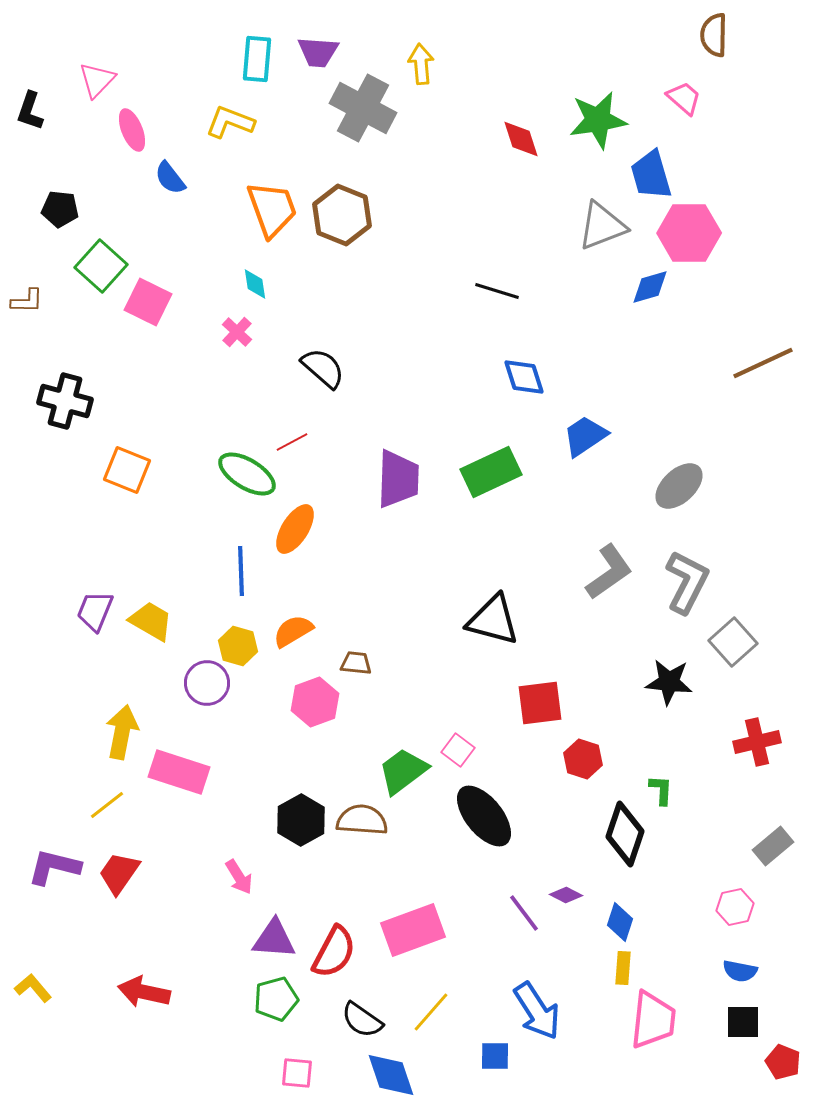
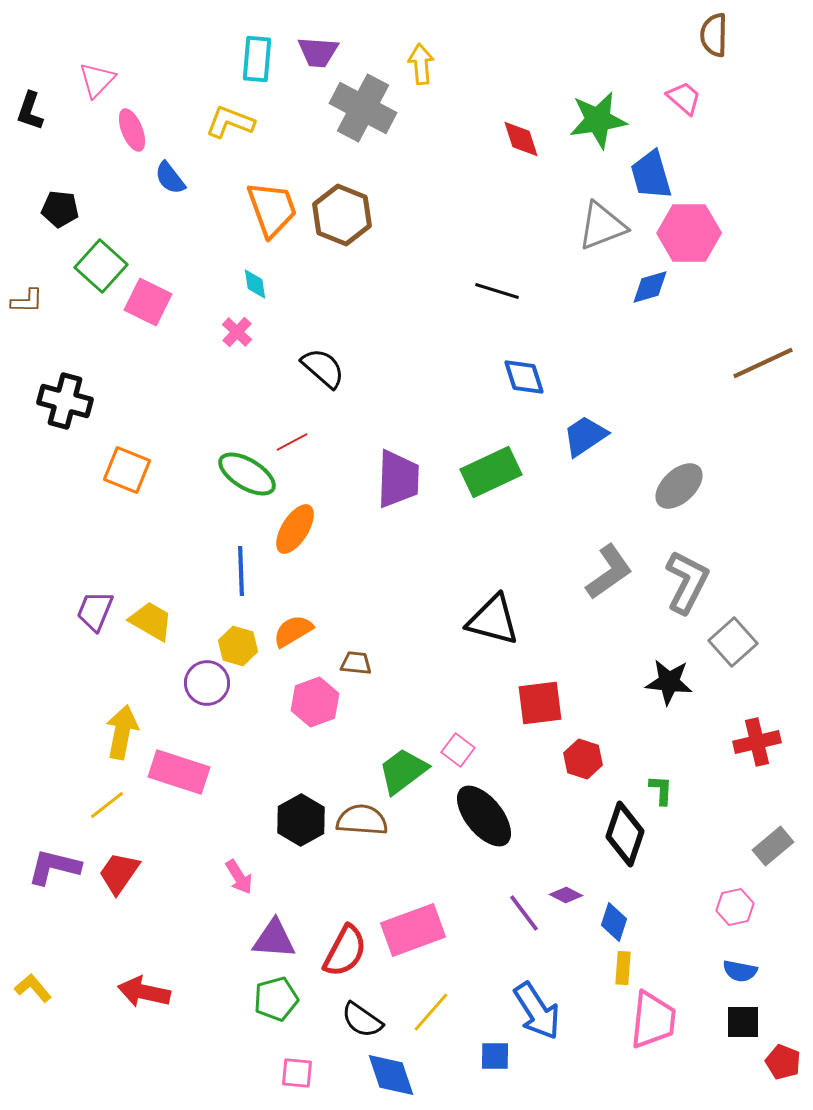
blue diamond at (620, 922): moved 6 px left
red semicircle at (334, 952): moved 11 px right, 1 px up
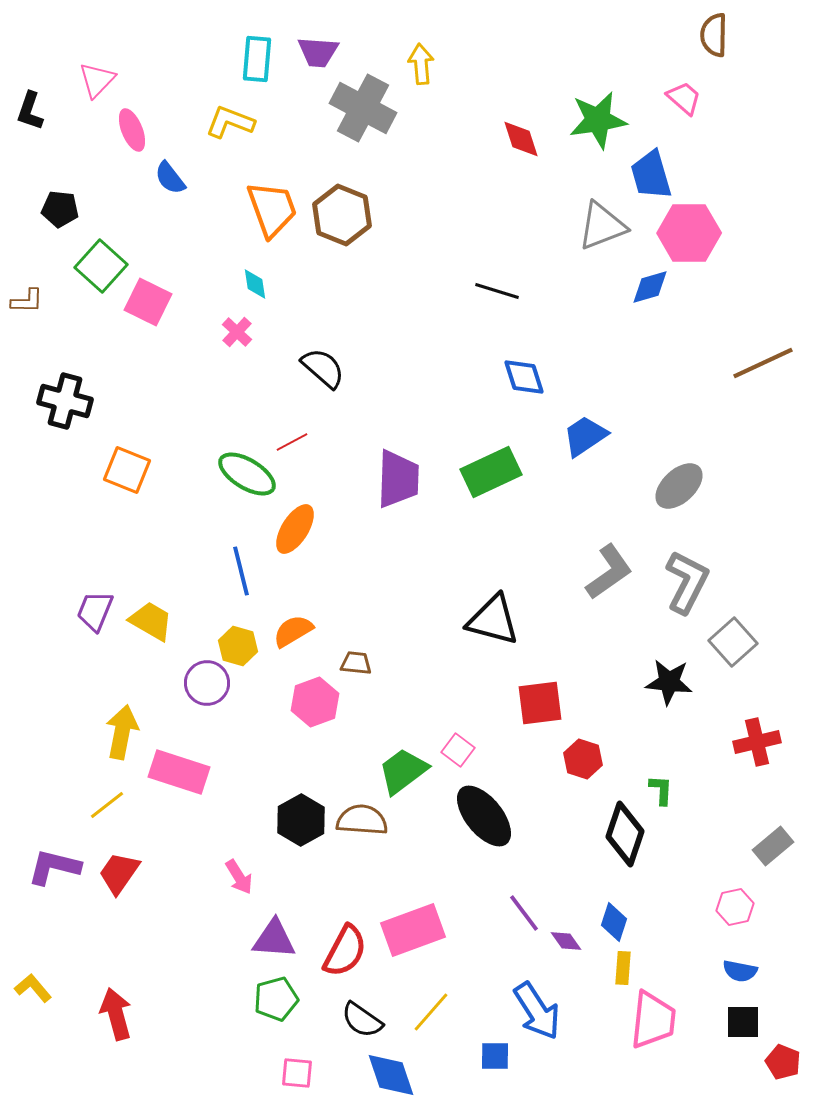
blue line at (241, 571): rotated 12 degrees counterclockwise
purple diamond at (566, 895): moved 46 px down; rotated 28 degrees clockwise
red arrow at (144, 992): moved 28 px left, 22 px down; rotated 63 degrees clockwise
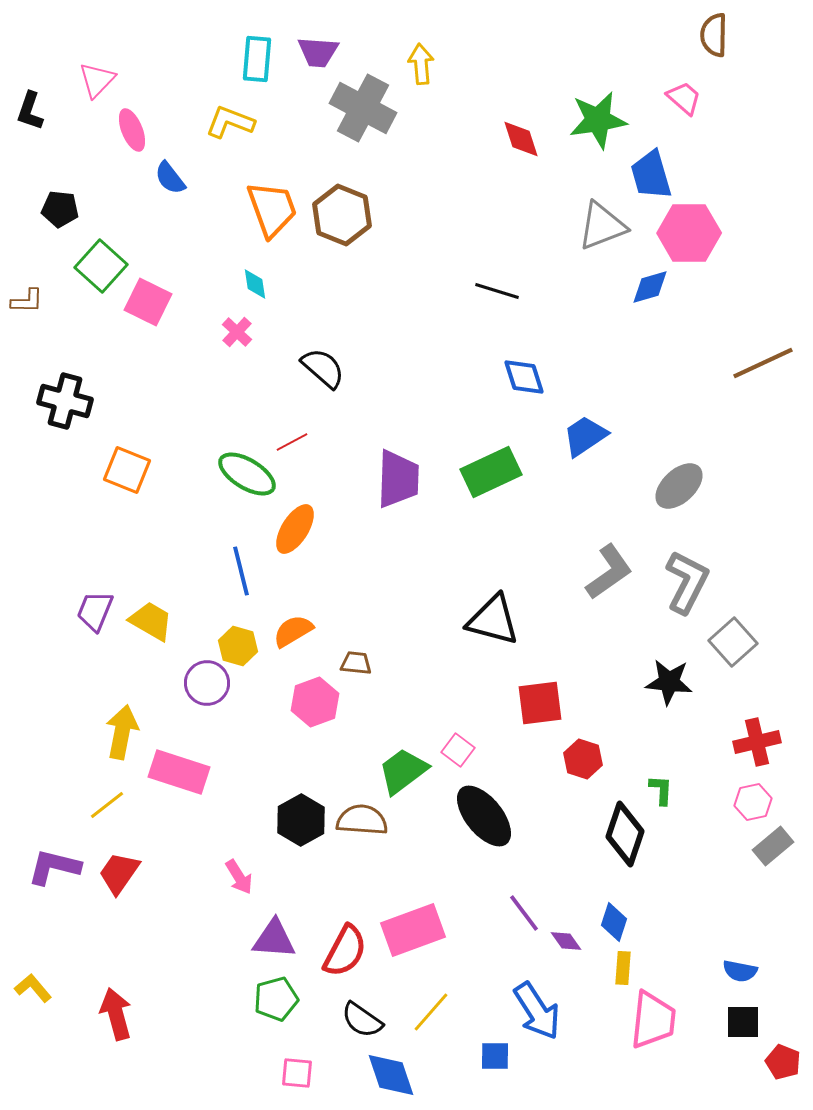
pink hexagon at (735, 907): moved 18 px right, 105 px up
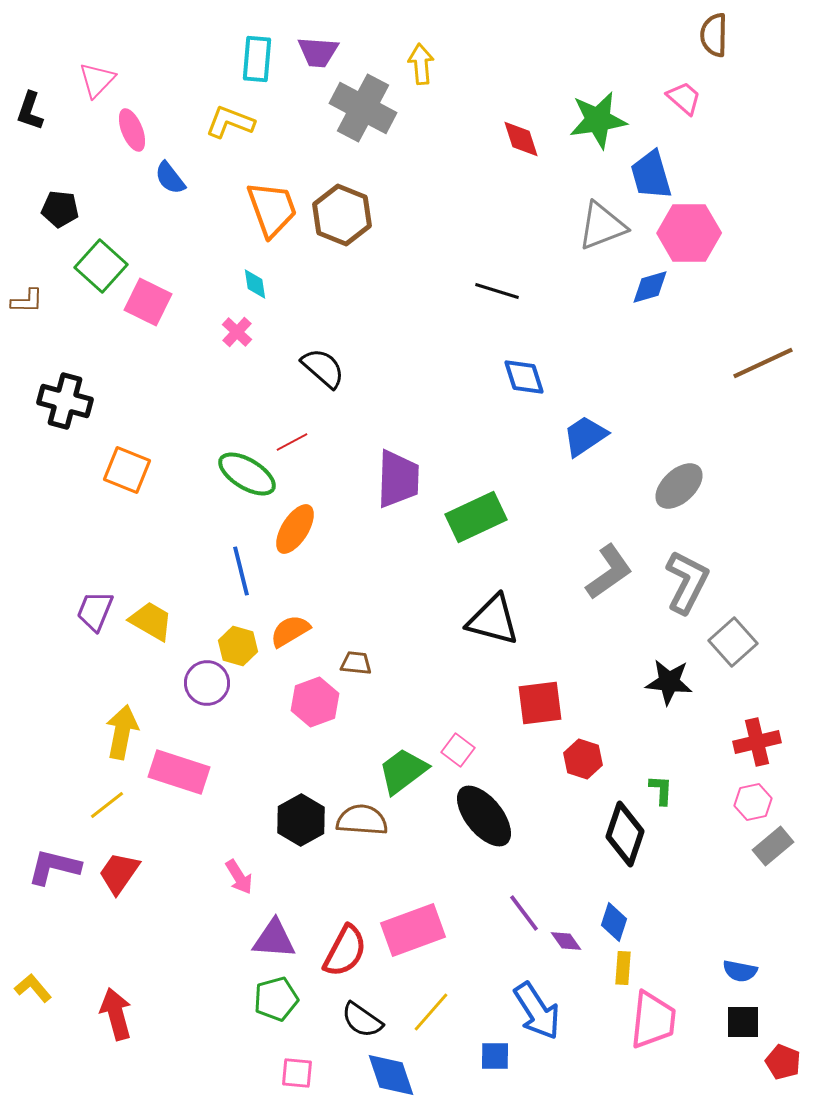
green rectangle at (491, 472): moved 15 px left, 45 px down
orange semicircle at (293, 631): moved 3 px left
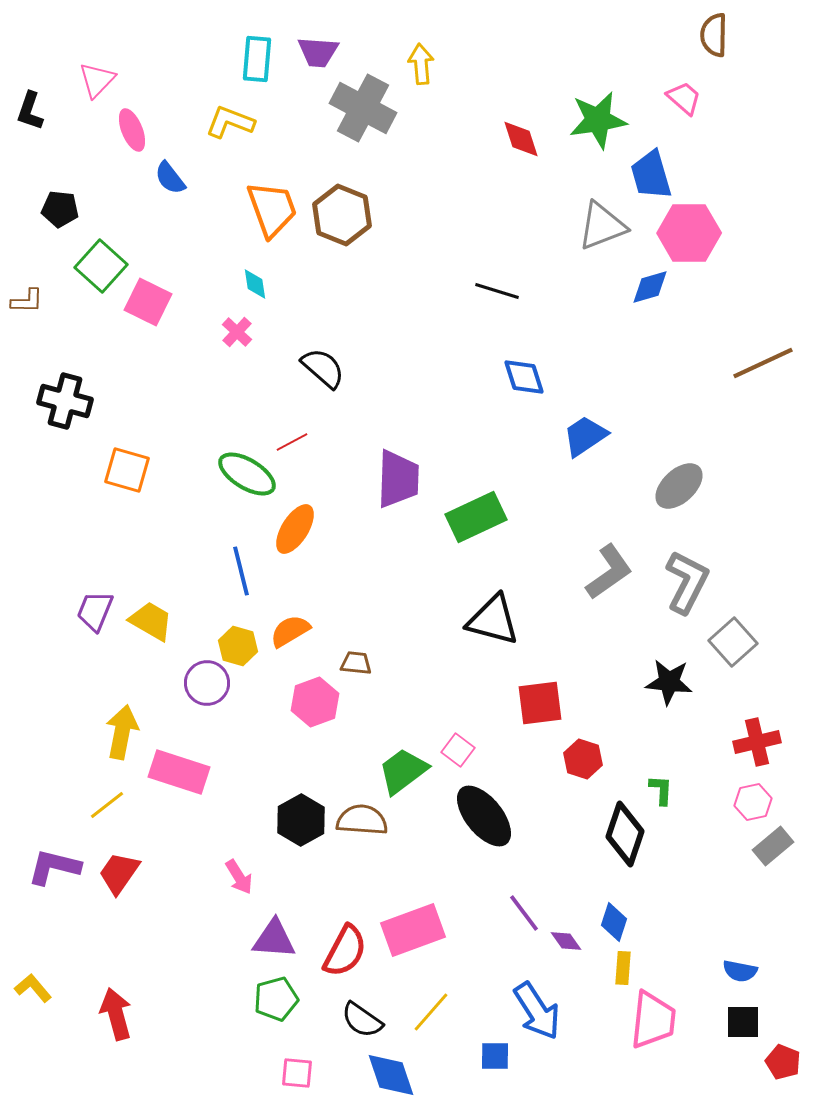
orange square at (127, 470): rotated 6 degrees counterclockwise
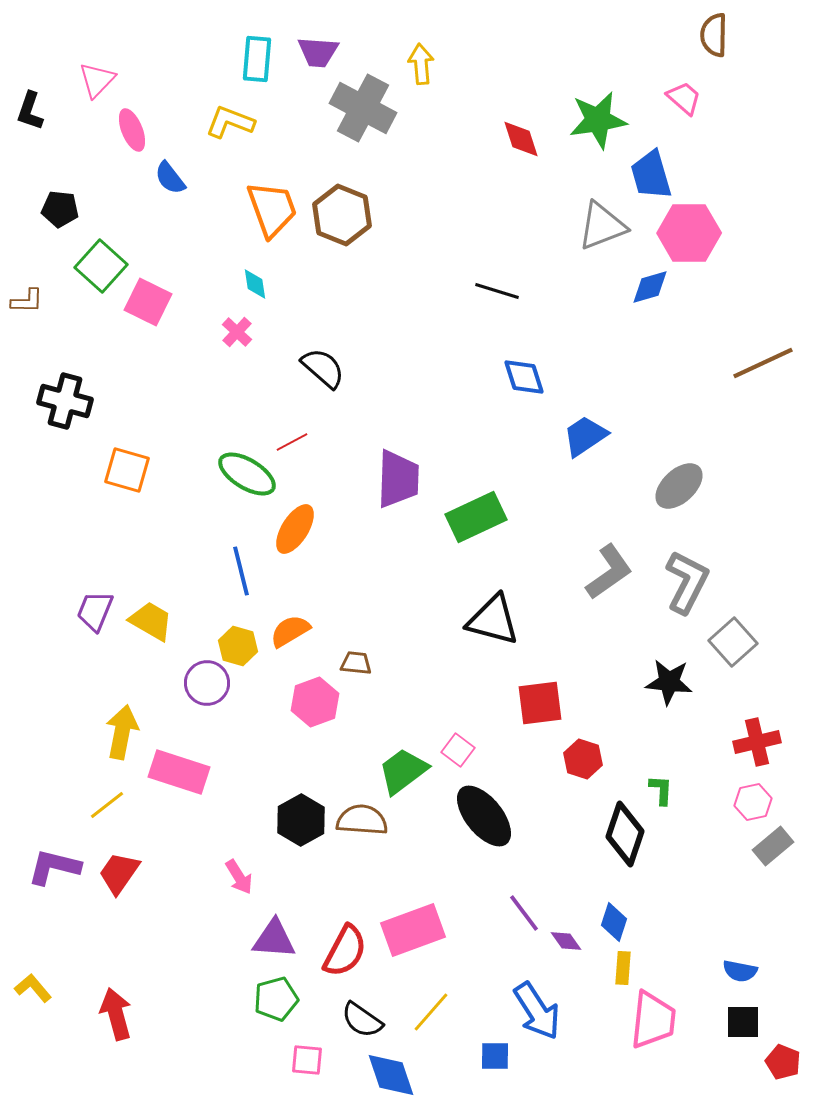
pink square at (297, 1073): moved 10 px right, 13 px up
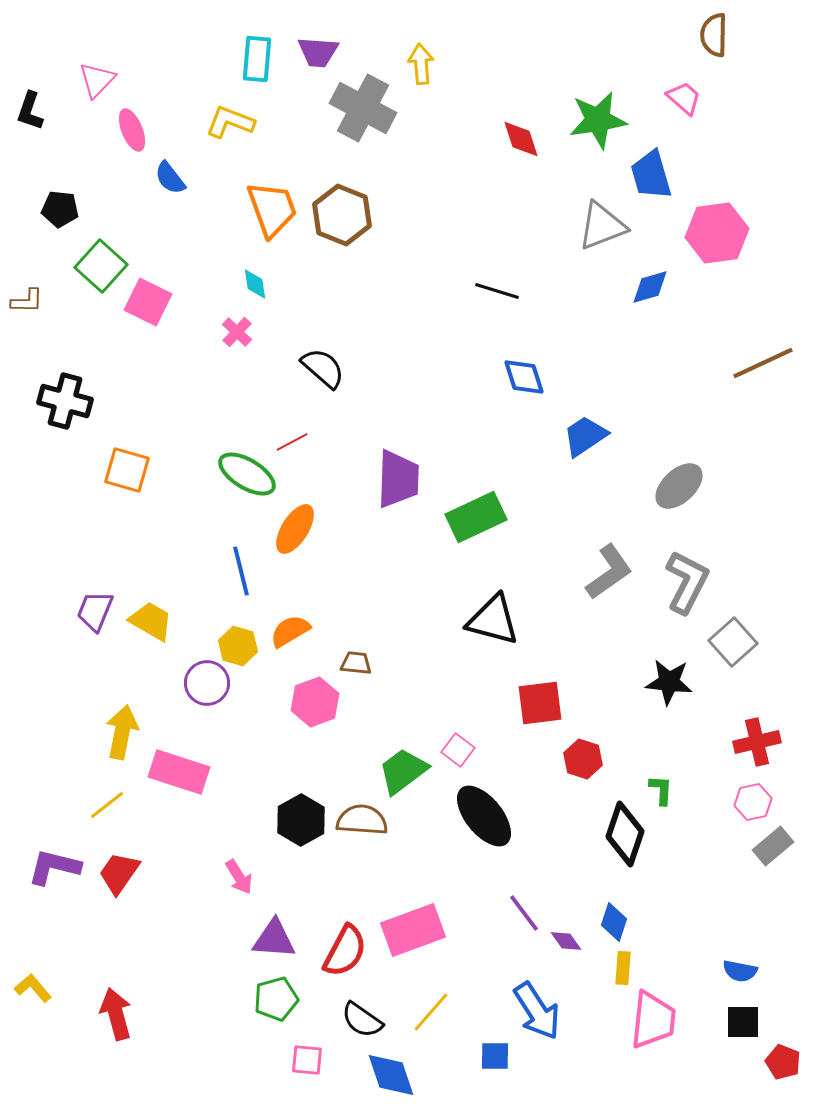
pink hexagon at (689, 233): moved 28 px right; rotated 8 degrees counterclockwise
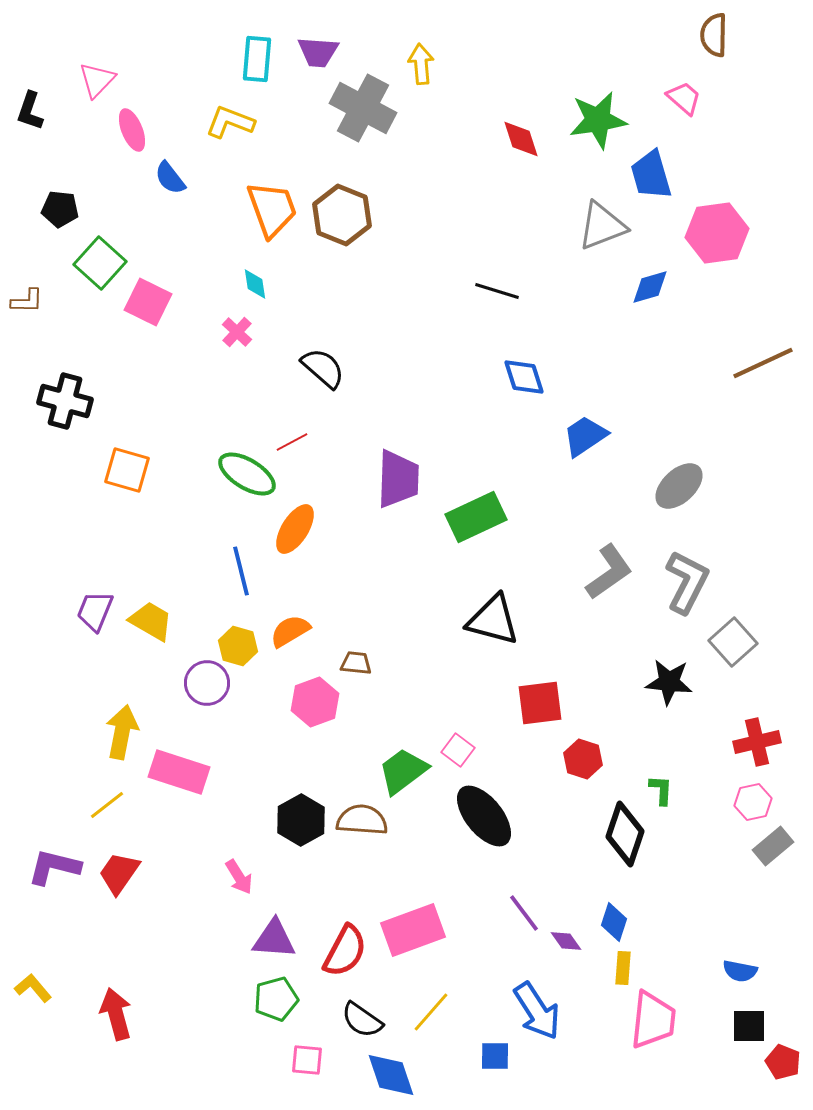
green square at (101, 266): moved 1 px left, 3 px up
black square at (743, 1022): moved 6 px right, 4 px down
